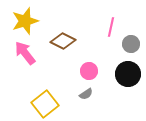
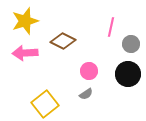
pink arrow: rotated 55 degrees counterclockwise
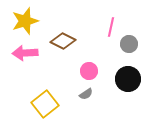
gray circle: moved 2 px left
black circle: moved 5 px down
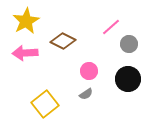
yellow star: moved 1 px right; rotated 12 degrees counterclockwise
pink line: rotated 36 degrees clockwise
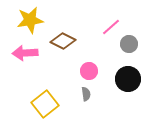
yellow star: moved 4 px right, 1 px up; rotated 20 degrees clockwise
gray semicircle: rotated 64 degrees counterclockwise
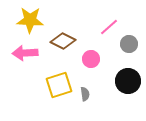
yellow star: rotated 12 degrees clockwise
pink line: moved 2 px left
pink circle: moved 2 px right, 12 px up
black circle: moved 2 px down
gray semicircle: moved 1 px left
yellow square: moved 14 px right, 19 px up; rotated 20 degrees clockwise
